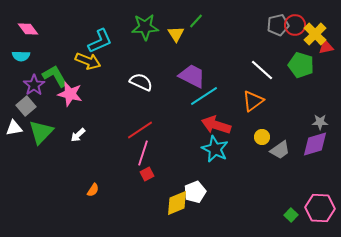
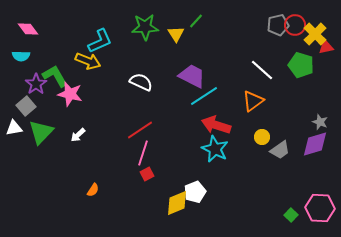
purple star: moved 2 px right, 1 px up
gray star: rotated 21 degrees clockwise
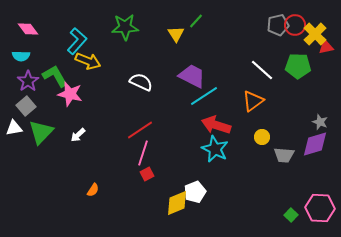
green star: moved 20 px left
cyan L-shape: moved 23 px left; rotated 24 degrees counterclockwise
green pentagon: moved 3 px left, 1 px down; rotated 15 degrees counterclockwise
purple star: moved 8 px left, 3 px up
gray trapezoid: moved 4 px right, 5 px down; rotated 40 degrees clockwise
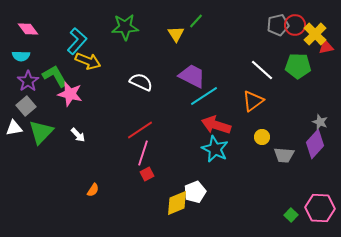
white arrow: rotated 91 degrees counterclockwise
purple diamond: rotated 32 degrees counterclockwise
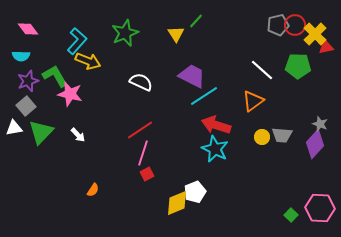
green star: moved 6 px down; rotated 20 degrees counterclockwise
purple star: rotated 15 degrees clockwise
gray star: moved 2 px down
gray trapezoid: moved 2 px left, 20 px up
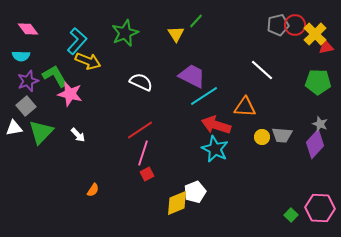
green pentagon: moved 20 px right, 16 px down
orange triangle: moved 8 px left, 6 px down; rotated 40 degrees clockwise
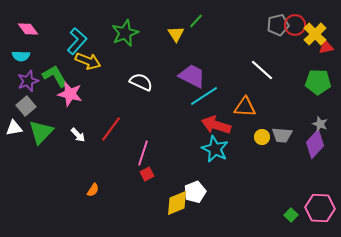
red line: moved 29 px left, 1 px up; rotated 20 degrees counterclockwise
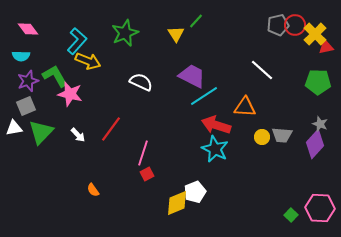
gray square: rotated 18 degrees clockwise
orange semicircle: rotated 112 degrees clockwise
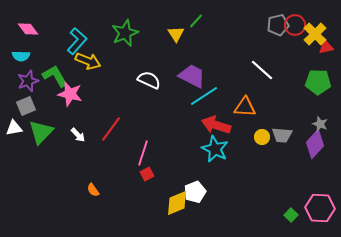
white semicircle: moved 8 px right, 2 px up
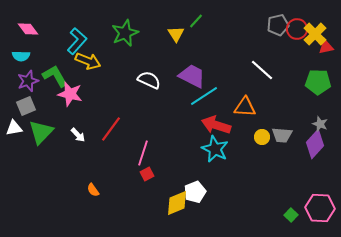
red circle: moved 2 px right, 4 px down
